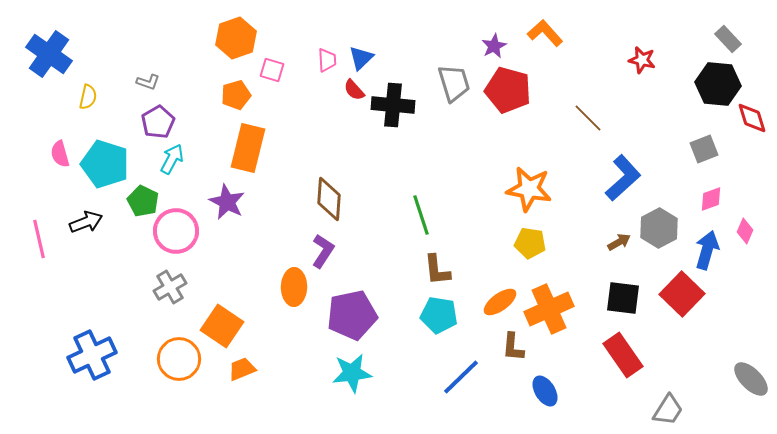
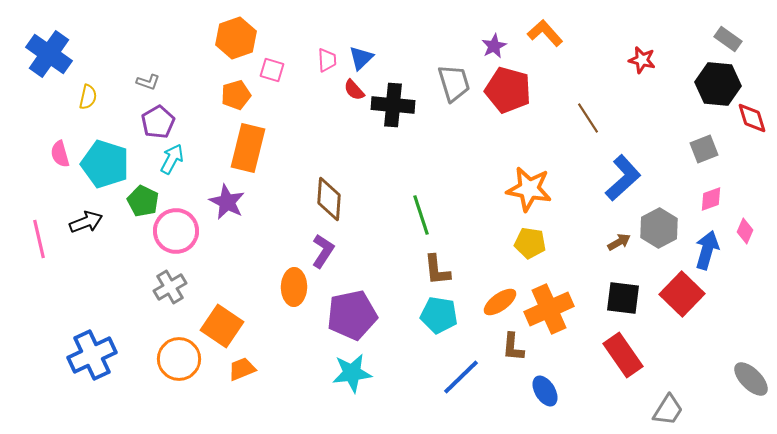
gray rectangle at (728, 39): rotated 12 degrees counterclockwise
brown line at (588, 118): rotated 12 degrees clockwise
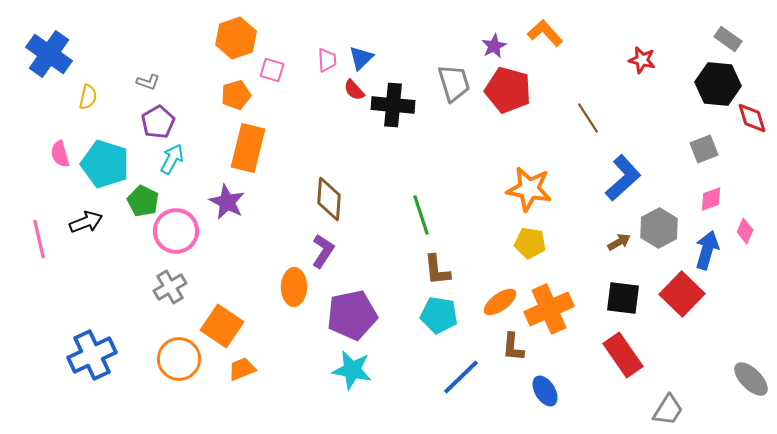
cyan star at (352, 373): moved 3 px up; rotated 18 degrees clockwise
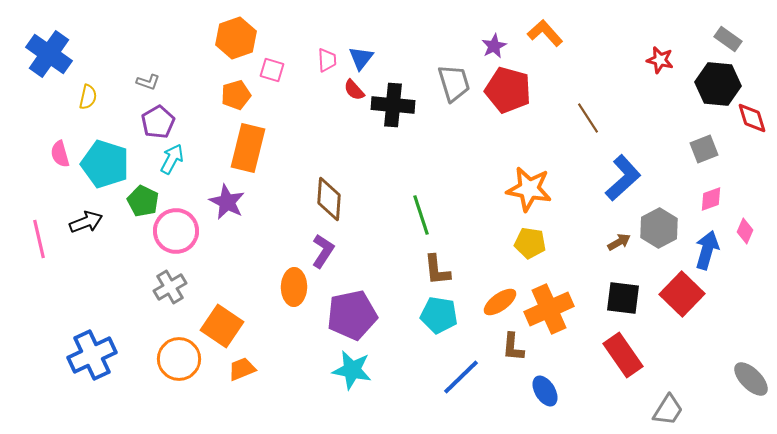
blue triangle at (361, 58): rotated 8 degrees counterclockwise
red star at (642, 60): moved 18 px right
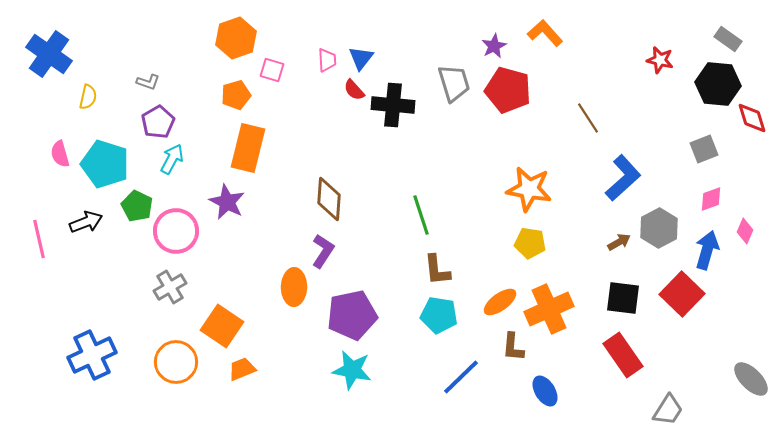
green pentagon at (143, 201): moved 6 px left, 5 px down
orange circle at (179, 359): moved 3 px left, 3 px down
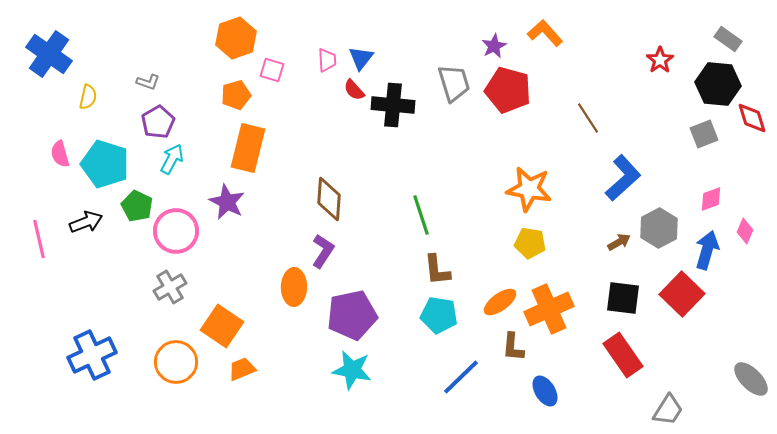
red star at (660, 60): rotated 24 degrees clockwise
gray square at (704, 149): moved 15 px up
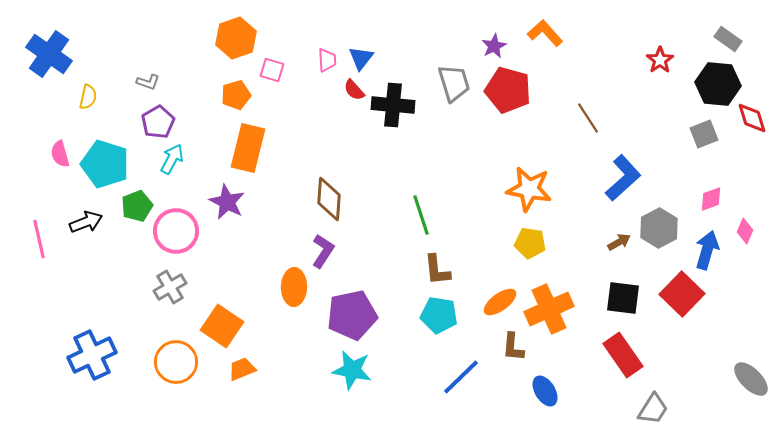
green pentagon at (137, 206): rotated 24 degrees clockwise
gray trapezoid at (668, 410): moved 15 px left, 1 px up
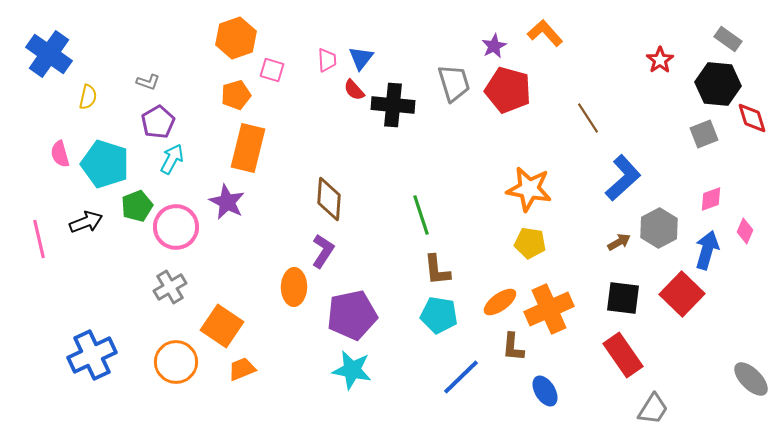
pink circle at (176, 231): moved 4 px up
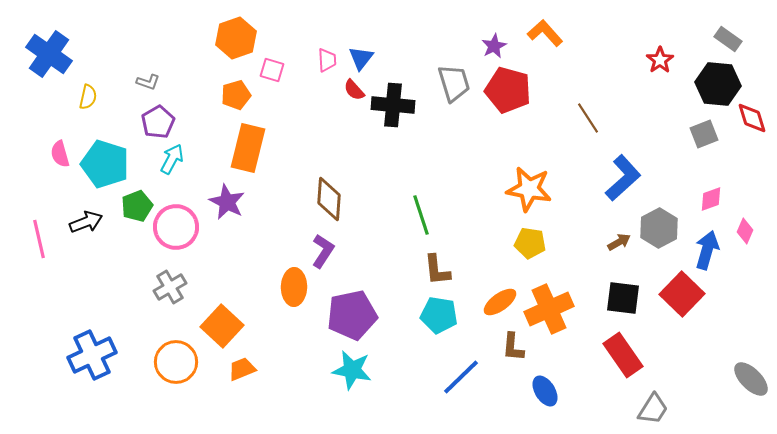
orange square at (222, 326): rotated 9 degrees clockwise
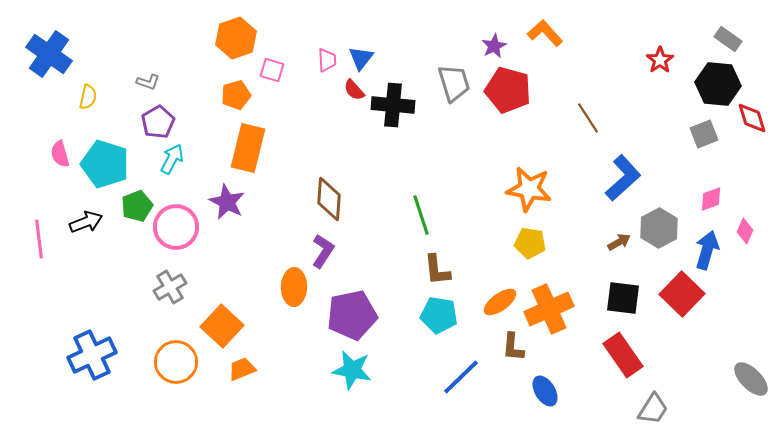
pink line at (39, 239): rotated 6 degrees clockwise
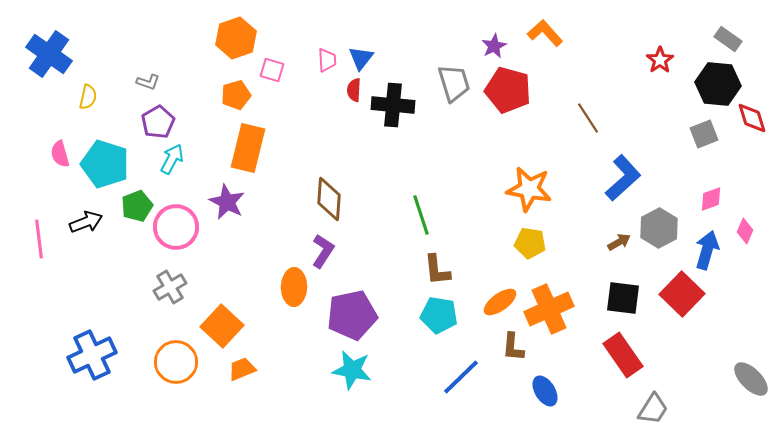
red semicircle at (354, 90): rotated 45 degrees clockwise
